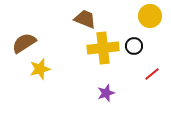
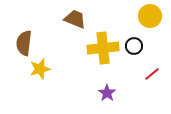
brown trapezoid: moved 10 px left
brown semicircle: rotated 50 degrees counterclockwise
purple star: moved 1 px right; rotated 18 degrees counterclockwise
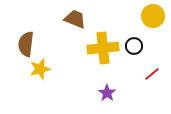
yellow circle: moved 3 px right
brown semicircle: moved 2 px right, 1 px down
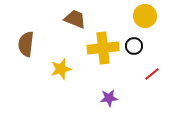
yellow circle: moved 8 px left
yellow star: moved 21 px right
purple star: moved 2 px right, 5 px down; rotated 30 degrees clockwise
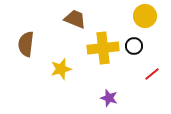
purple star: rotated 24 degrees clockwise
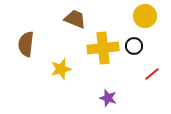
purple star: moved 1 px left
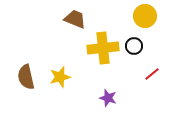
brown semicircle: moved 33 px down; rotated 20 degrees counterclockwise
yellow star: moved 1 px left, 8 px down
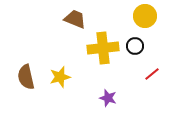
black circle: moved 1 px right
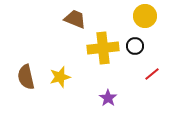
purple star: rotated 18 degrees clockwise
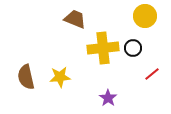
black circle: moved 2 px left, 2 px down
yellow star: rotated 10 degrees clockwise
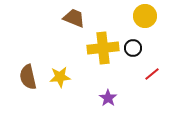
brown trapezoid: moved 1 px left, 1 px up
brown semicircle: moved 2 px right
